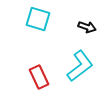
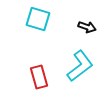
red rectangle: rotated 10 degrees clockwise
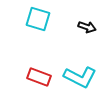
cyan L-shape: moved 11 px down; rotated 64 degrees clockwise
red rectangle: rotated 55 degrees counterclockwise
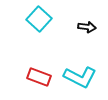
cyan square: moved 1 px right; rotated 25 degrees clockwise
black arrow: rotated 12 degrees counterclockwise
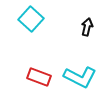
cyan square: moved 8 px left
black arrow: rotated 84 degrees counterclockwise
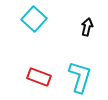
cyan square: moved 3 px right
cyan L-shape: rotated 100 degrees counterclockwise
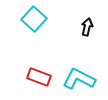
cyan L-shape: moved 1 px left, 2 px down; rotated 80 degrees counterclockwise
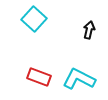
black arrow: moved 2 px right, 3 px down
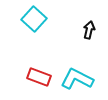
cyan L-shape: moved 2 px left
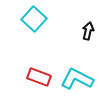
black arrow: moved 1 px left, 1 px down
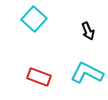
black arrow: rotated 144 degrees clockwise
cyan L-shape: moved 10 px right, 6 px up
